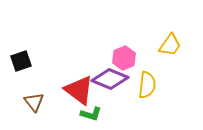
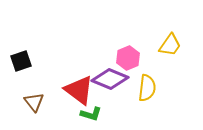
pink hexagon: moved 4 px right
yellow semicircle: moved 3 px down
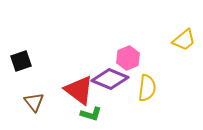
yellow trapezoid: moved 14 px right, 5 px up; rotated 15 degrees clockwise
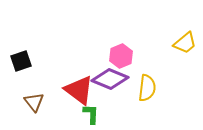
yellow trapezoid: moved 1 px right, 3 px down
pink hexagon: moved 7 px left, 2 px up
green L-shape: rotated 105 degrees counterclockwise
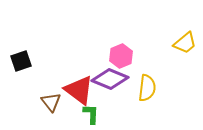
brown triangle: moved 17 px right
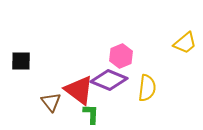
black square: rotated 20 degrees clockwise
purple diamond: moved 1 px left, 1 px down
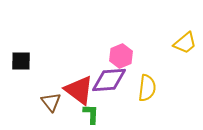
purple diamond: rotated 27 degrees counterclockwise
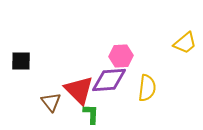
pink hexagon: rotated 20 degrees clockwise
red triangle: rotated 8 degrees clockwise
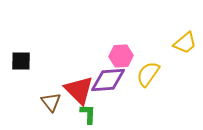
purple diamond: moved 1 px left
yellow semicircle: moved 1 px right, 14 px up; rotated 152 degrees counterclockwise
green L-shape: moved 3 px left
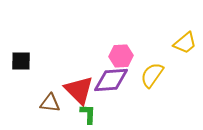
yellow semicircle: moved 4 px right, 1 px down
purple diamond: moved 3 px right
brown triangle: moved 1 px left, 1 px down; rotated 45 degrees counterclockwise
